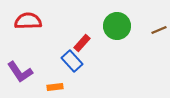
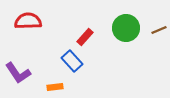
green circle: moved 9 px right, 2 px down
red rectangle: moved 3 px right, 6 px up
purple L-shape: moved 2 px left, 1 px down
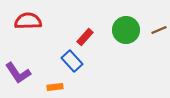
green circle: moved 2 px down
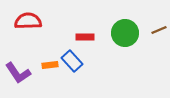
green circle: moved 1 px left, 3 px down
red rectangle: rotated 48 degrees clockwise
orange rectangle: moved 5 px left, 22 px up
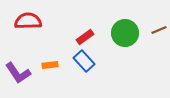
red rectangle: rotated 36 degrees counterclockwise
blue rectangle: moved 12 px right
